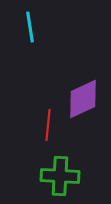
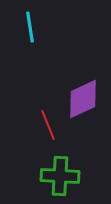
red line: rotated 28 degrees counterclockwise
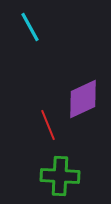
cyan line: rotated 20 degrees counterclockwise
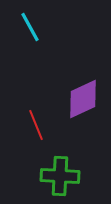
red line: moved 12 px left
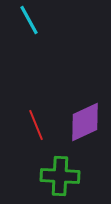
cyan line: moved 1 px left, 7 px up
purple diamond: moved 2 px right, 23 px down
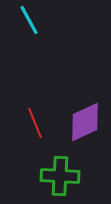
red line: moved 1 px left, 2 px up
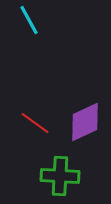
red line: rotated 32 degrees counterclockwise
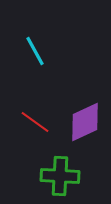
cyan line: moved 6 px right, 31 px down
red line: moved 1 px up
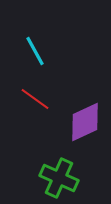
red line: moved 23 px up
green cross: moved 1 px left, 2 px down; rotated 21 degrees clockwise
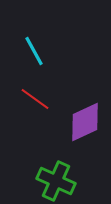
cyan line: moved 1 px left
green cross: moved 3 px left, 3 px down
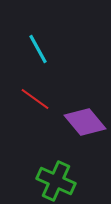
cyan line: moved 4 px right, 2 px up
purple diamond: rotated 75 degrees clockwise
